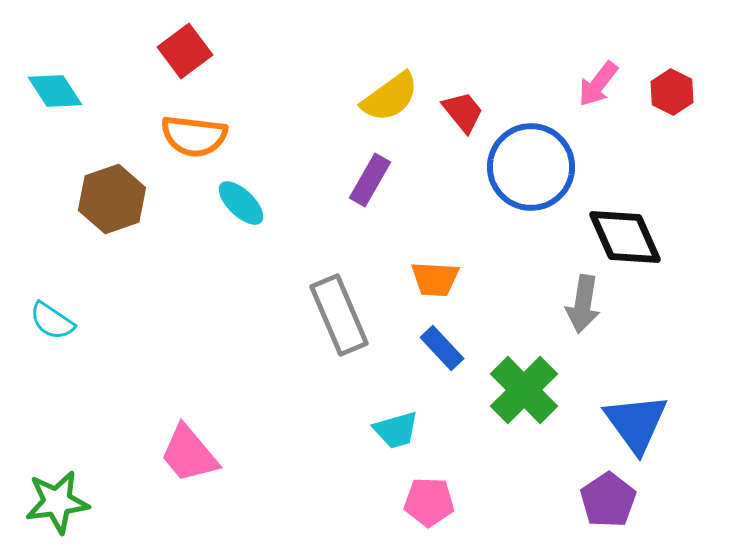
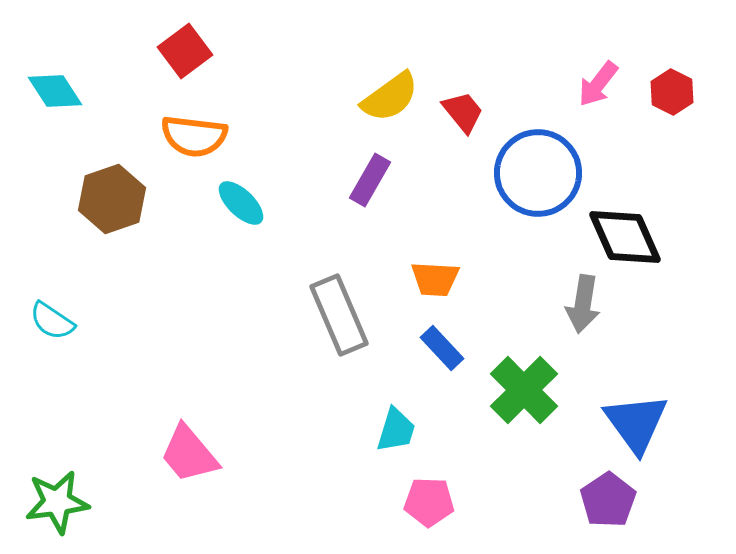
blue circle: moved 7 px right, 6 px down
cyan trapezoid: rotated 57 degrees counterclockwise
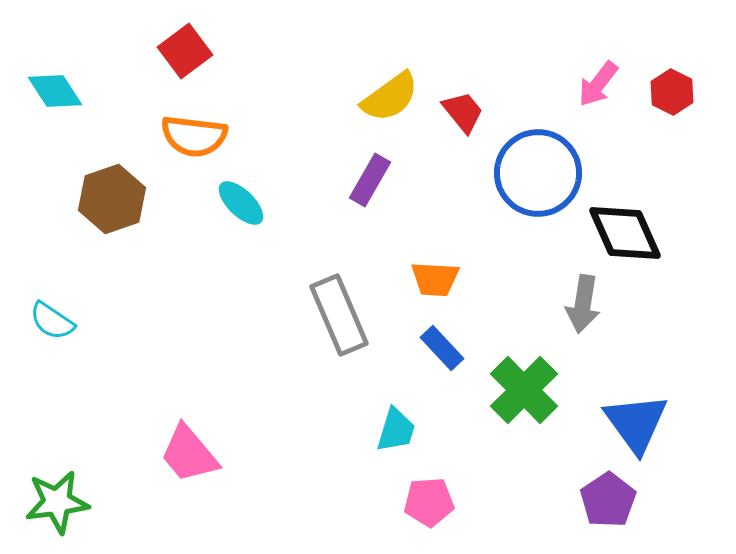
black diamond: moved 4 px up
pink pentagon: rotated 6 degrees counterclockwise
